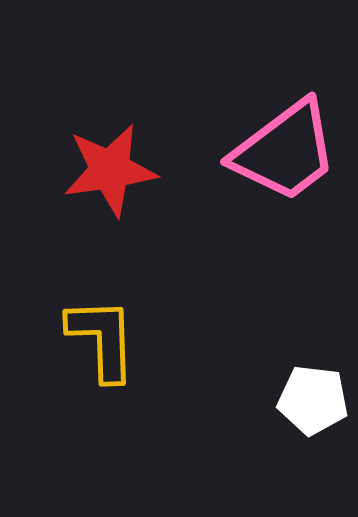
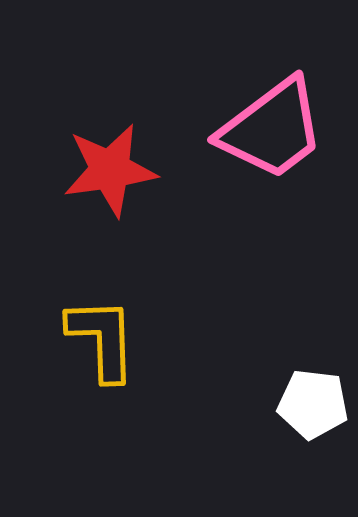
pink trapezoid: moved 13 px left, 22 px up
white pentagon: moved 4 px down
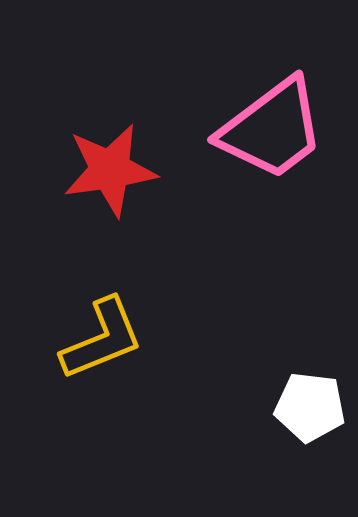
yellow L-shape: rotated 70 degrees clockwise
white pentagon: moved 3 px left, 3 px down
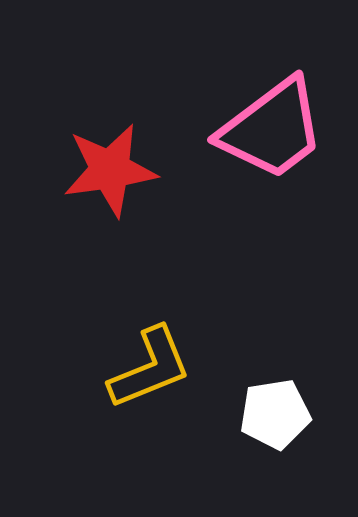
yellow L-shape: moved 48 px right, 29 px down
white pentagon: moved 35 px left, 7 px down; rotated 16 degrees counterclockwise
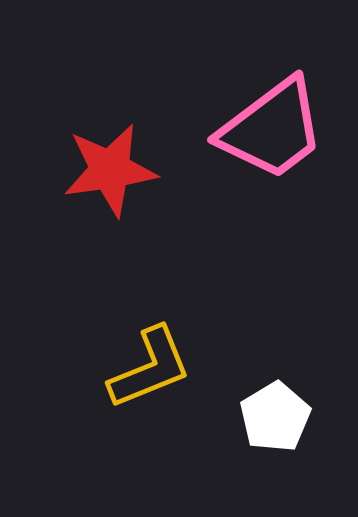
white pentagon: moved 3 px down; rotated 22 degrees counterclockwise
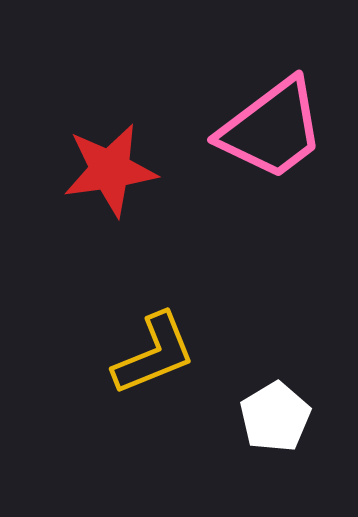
yellow L-shape: moved 4 px right, 14 px up
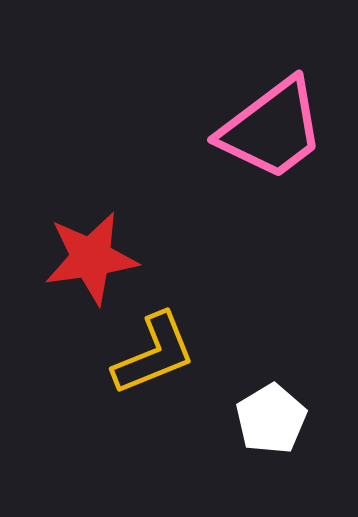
red star: moved 19 px left, 88 px down
white pentagon: moved 4 px left, 2 px down
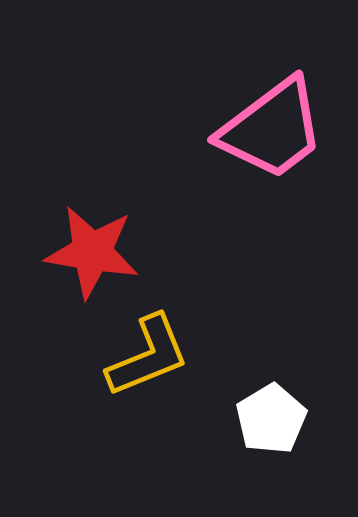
red star: moved 1 px right, 6 px up; rotated 18 degrees clockwise
yellow L-shape: moved 6 px left, 2 px down
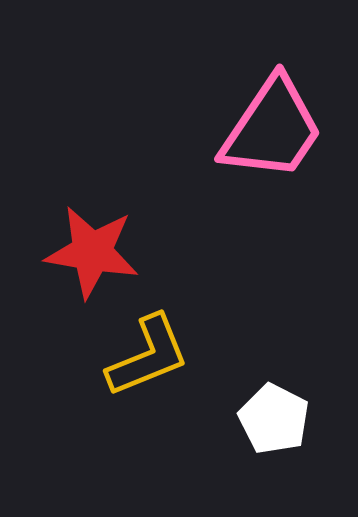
pink trapezoid: rotated 19 degrees counterclockwise
white pentagon: moved 3 px right; rotated 14 degrees counterclockwise
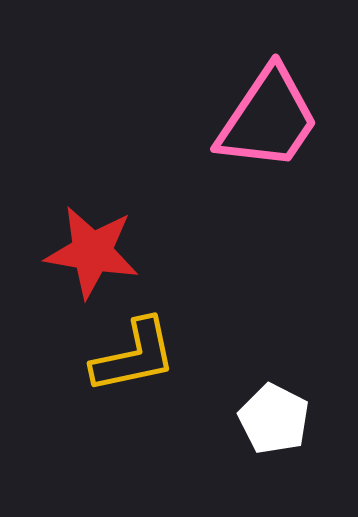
pink trapezoid: moved 4 px left, 10 px up
yellow L-shape: moved 14 px left; rotated 10 degrees clockwise
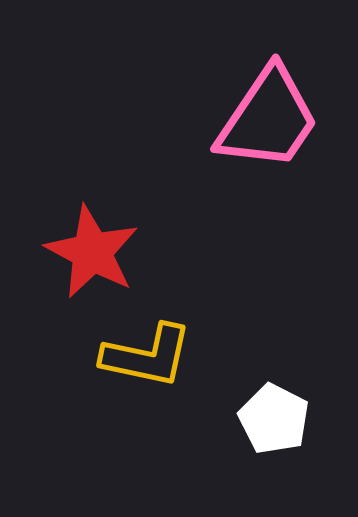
red star: rotated 18 degrees clockwise
yellow L-shape: moved 13 px right; rotated 24 degrees clockwise
